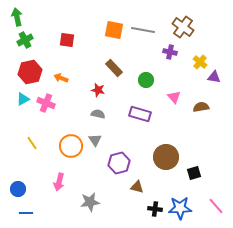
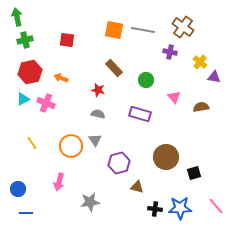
green cross: rotated 14 degrees clockwise
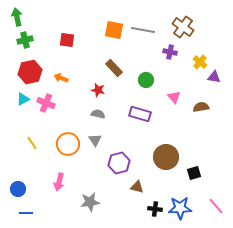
orange circle: moved 3 px left, 2 px up
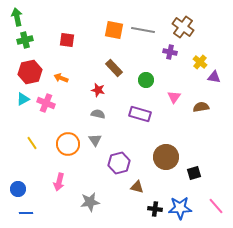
pink triangle: rotated 16 degrees clockwise
